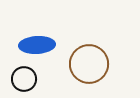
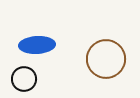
brown circle: moved 17 px right, 5 px up
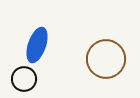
blue ellipse: rotated 68 degrees counterclockwise
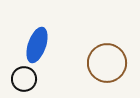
brown circle: moved 1 px right, 4 px down
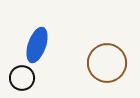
black circle: moved 2 px left, 1 px up
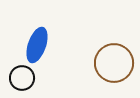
brown circle: moved 7 px right
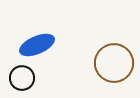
blue ellipse: rotated 48 degrees clockwise
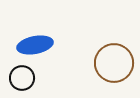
blue ellipse: moved 2 px left; rotated 12 degrees clockwise
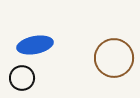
brown circle: moved 5 px up
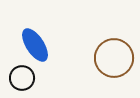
blue ellipse: rotated 68 degrees clockwise
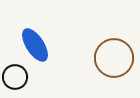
black circle: moved 7 px left, 1 px up
